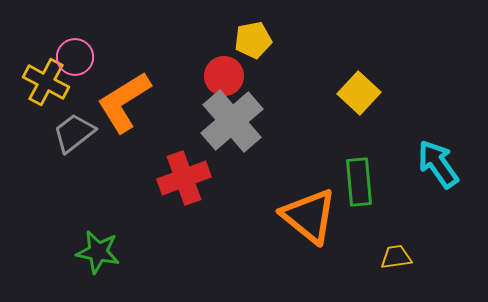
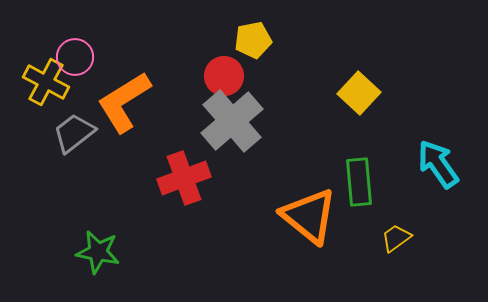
yellow trapezoid: moved 19 px up; rotated 28 degrees counterclockwise
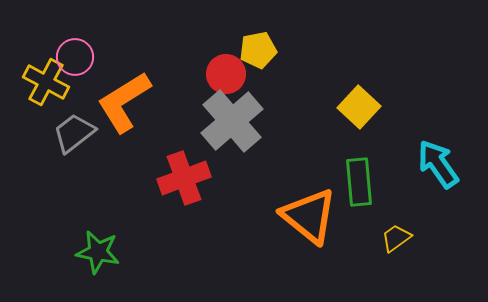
yellow pentagon: moved 5 px right, 10 px down
red circle: moved 2 px right, 2 px up
yellow square: moved 14 px down
